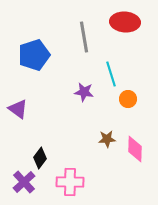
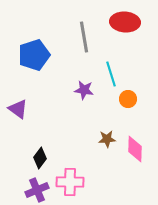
purple star: moved 2 px up
purple cross: moved 13 px right, 8 px down; rotated 20 degrees clockwise
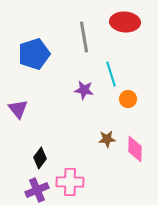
blue pentagon: moved 1 px up
purple triangle: rotated 15 degrees clockwise
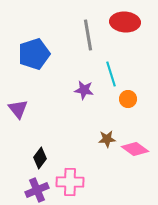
gray line: moved 4 px right, 2 px up
pink diamond: rotated 56 degrees counterclockwise
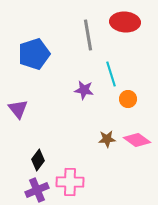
pink diamond: moved 2 px right, 9 px up
black diamond: moved 2 px left, 2 px down
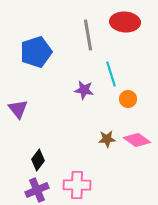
blue pentagon: moved 2 px right, 2 px up
pink cross: moved 7 px right, 3 px down
